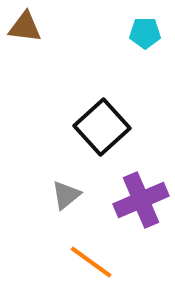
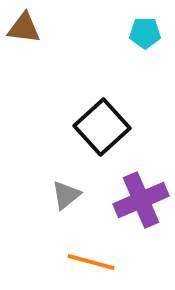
brown triangle: moved 1 px left, 1 px down
orange line: rotated 21 degrees counterclockwise
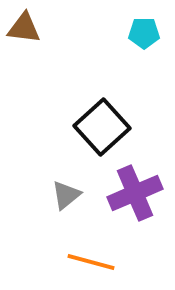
cyan pentagon: moved 1 px left
purple cross: moved 6 px left, 7 px up
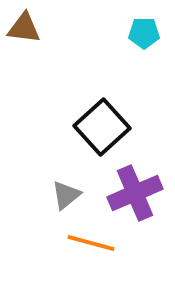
orange line: moved 19 px up
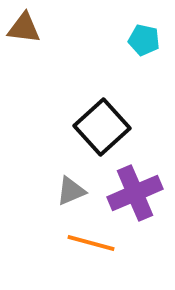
cyan pentagon: moved 7 px down; rotated 12 degrees clockwise
gray triangle: moved 5 px right, 4 px up; rotated 16 degrees clockwise
